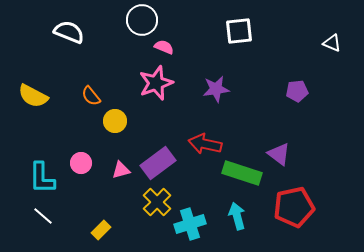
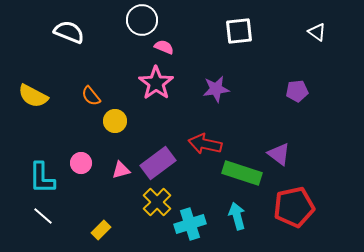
white triangle: moved 15 px left, 11 px up; rotated 12 degrees clockwise
pink star: rotated 16 degrees counterclockwise
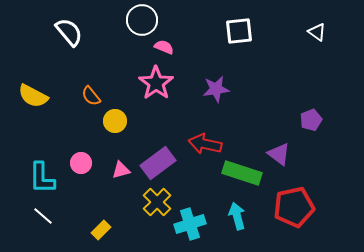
white semicircle: rotated 28 degrees clockwise
purple pentagon: moved 14 px right, 29 px down; rotated 15 degrees counterclockwise
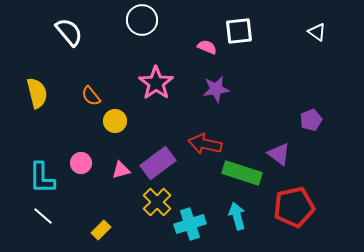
pink semicircle: moved 43 px right
yellow semicircle: moved 4 px right, 3 px up; rotated 132 degrees counterclockwise
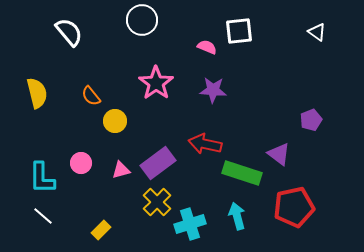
purple star: moved 3 px left, 1 px down; rotated 12 degrees clockwise
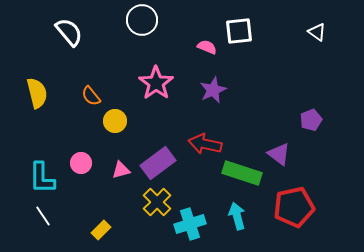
purple star: rotated 28 degrees counterclockwise
white line: rotated 15 degrees clockwise
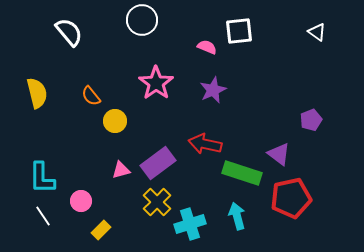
pink circle: moved 38 px down
red pentagon: moved 3 px left, 9 px up
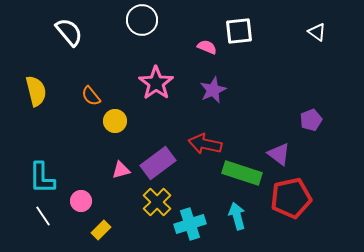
yellow semicircle: moved 1 px left, 2 px up
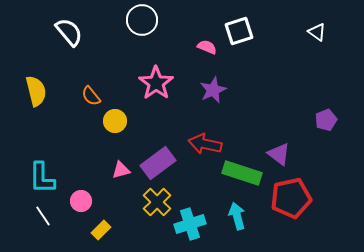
white square: rotated 12 degrees counterclockwise
purple pentagon: moved 15 px right
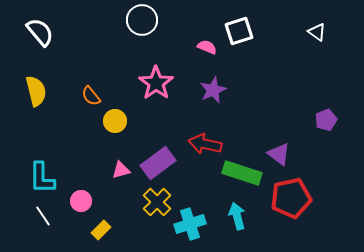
white semicircle: moved 29 px left
